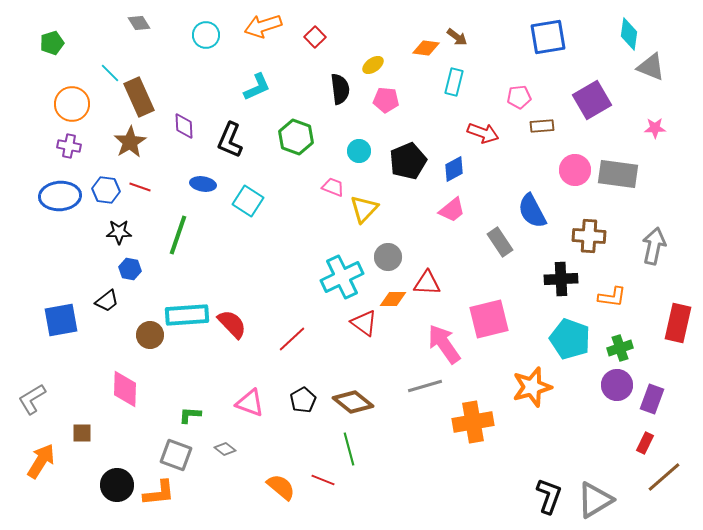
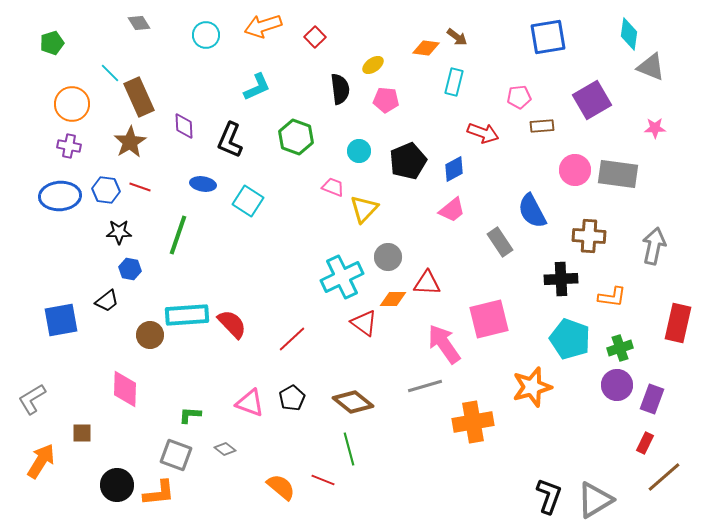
black pentagon at (303, 400): moved 11 px left, 2 px up
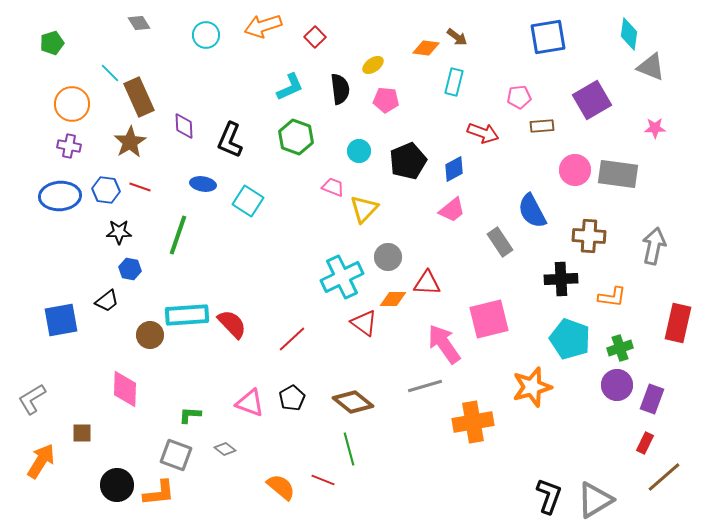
cyan L-shape at (257, 87): moved 33 px right
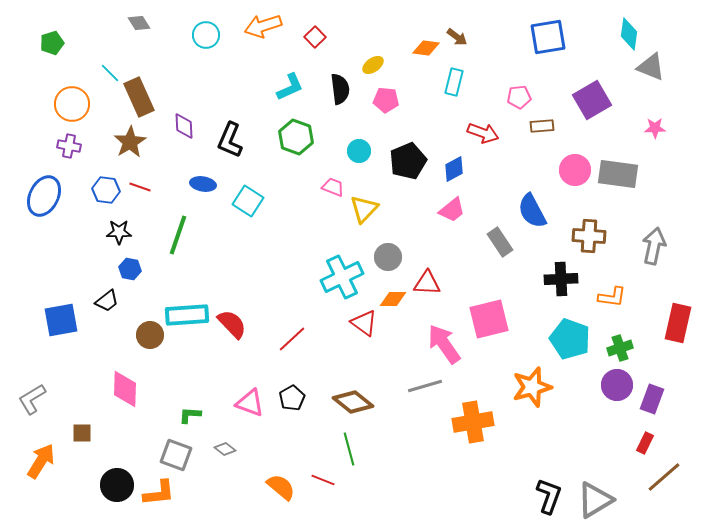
blue ellipse at (60, 196): moved 16 px left; rotated 60 degrees counterclockwise
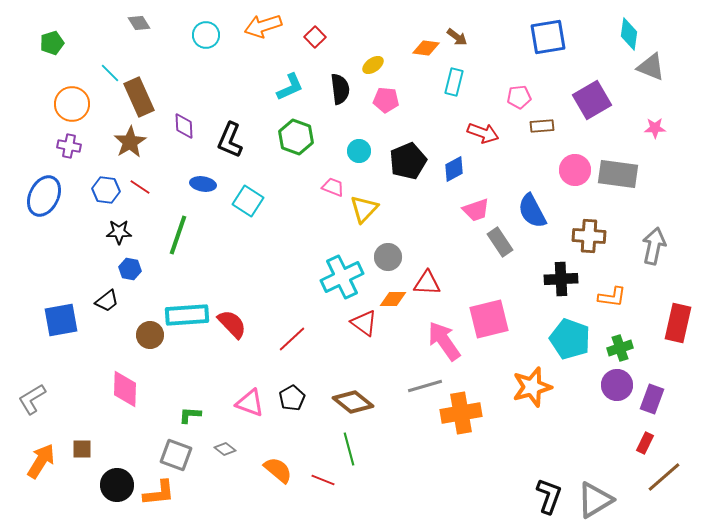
red line at (140, 187): rotated 15 degrees clockwise
pink trapezoid at (452, 210): moved 24 px right; rotated 20 degrees clockwise
pink arrow at (444, 344): moved 3 px up
orange cross at (473, 422): moved 12 px left, 9 px up
brown square at (82, 433): moved 16 px down
orange semicircle at (281, 487): moved 3 px left, 17 px up
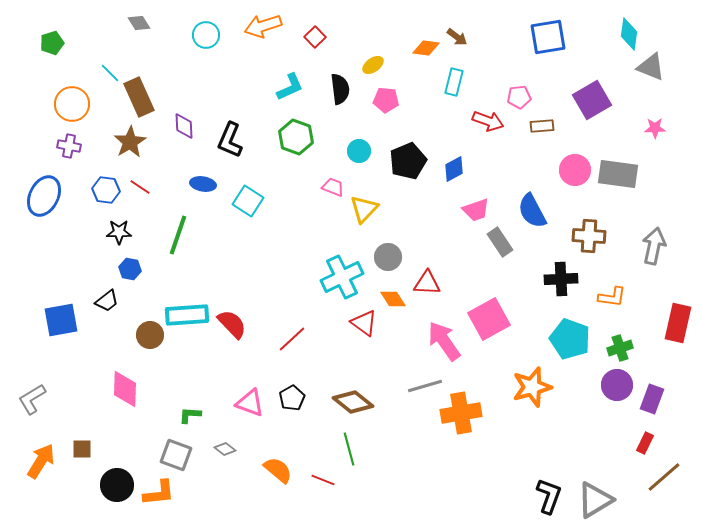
red arrow at (483, 133): moved 5 px right, 12 px up
orange diamond at (393, 299): rotated 56 degrees clockwise
pink square at (489, 319): rotated 15 degrees counterclockwise
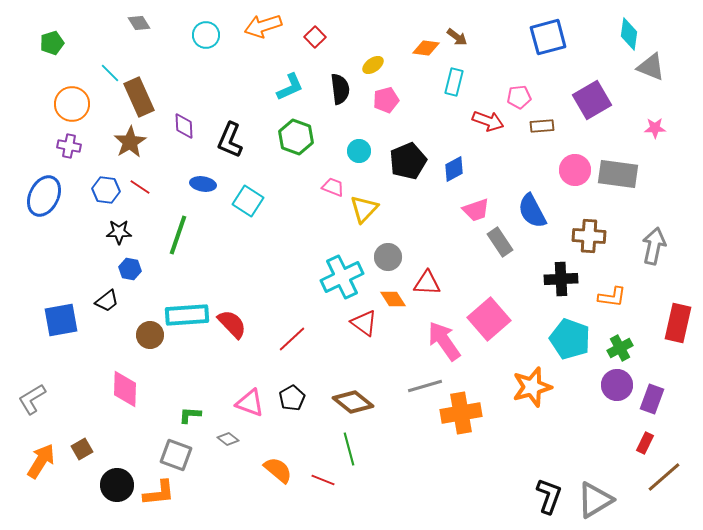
blue square at (548, 37): rotated 6 degrees counterclockwise
pink pentagon at (386, 100): rotated 20 degrees counterclockwise
pink square at (489, 319): rotated 12 degrees counterclockwise
green cross at (620, 348): rotated 10 degrees counterclockwise
brown square at (82, 449): rotated 30 degrees counterclockwise
gray diamond at (225, 449): moved 3 px right, 10 px up
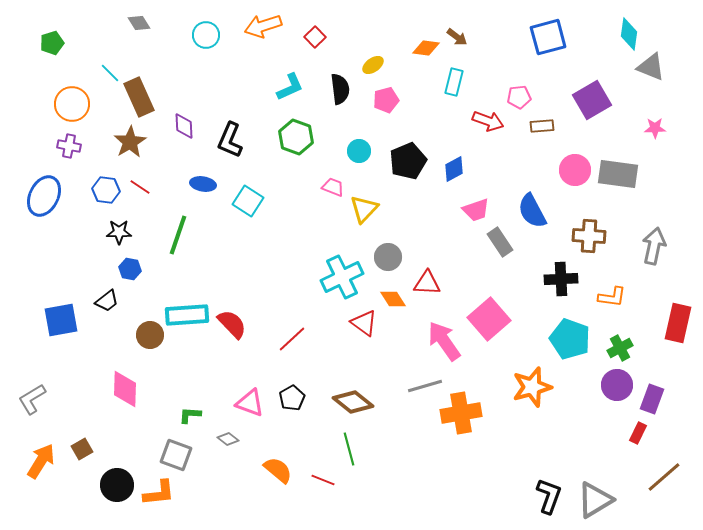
red rectangle at (645, 443): moved 7 px left, 10 px up
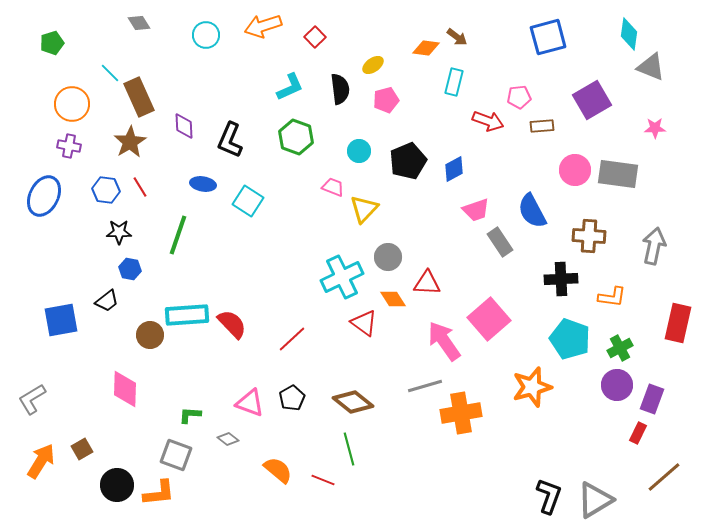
red line at (140, 187): rotated 25 degrees clockwise
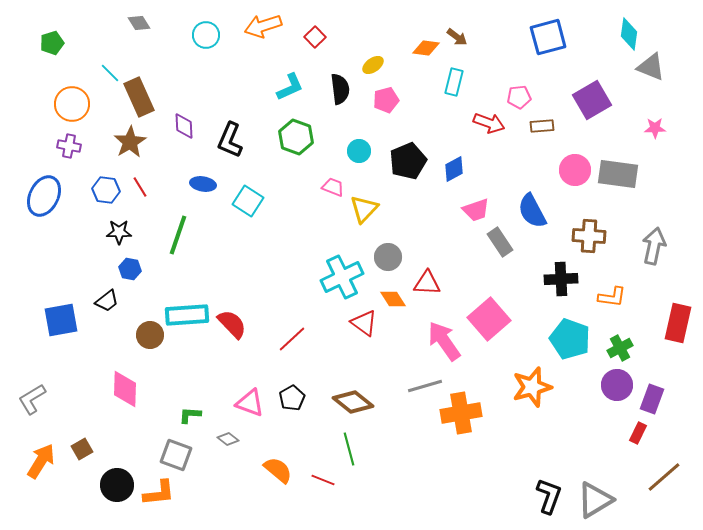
red arrow at (488, 121): moved 1 px right, 2 px down
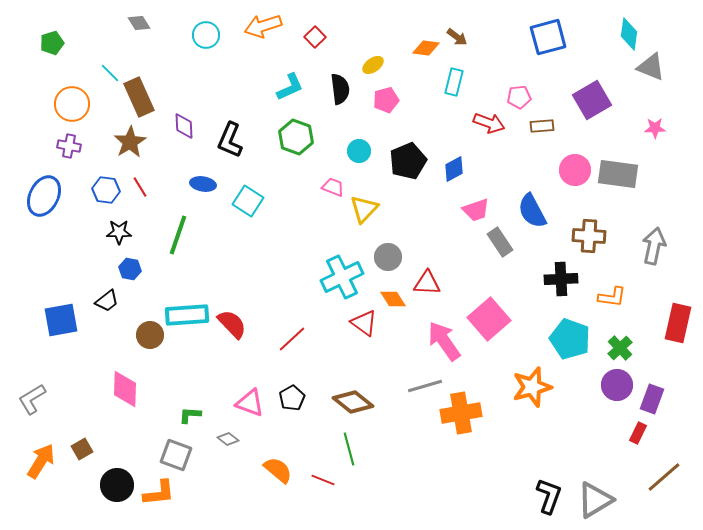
green cross at (620, 348): rotated 15 degrees counterclockwise
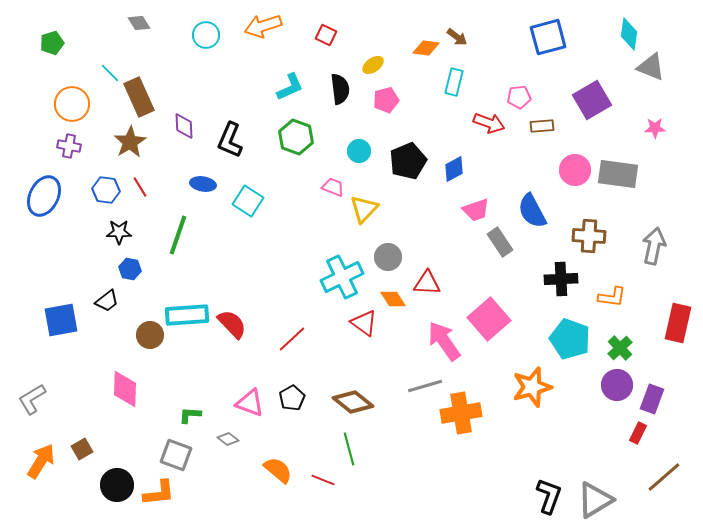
red square at (315, 37): moved 11 px right, 2 px up; rotated 20 degrees counterclockwise
